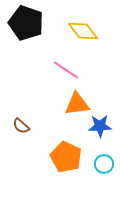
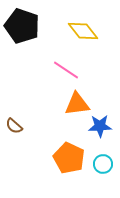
black pentagon: moved 4 px left, 3 px down
brown semicircle: moved 7 px left
orange pentagon: moved 3 px right, 1 px down
cyan circle: moved 1 px left
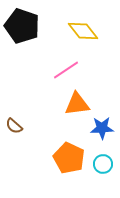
pink line: rotated 68 degrees counterclockwise
blue star: moved 2 px right, 2 px down
